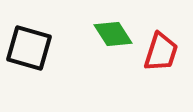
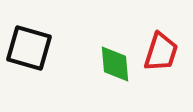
green diamond: moved 2 px right, 30 px down; rotated 27 degrees clockwise
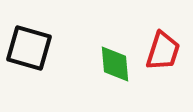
red trapezoid: moved 2 px right, 1 px up
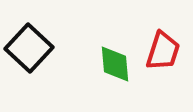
black square: rotated 27 degrees clockwise
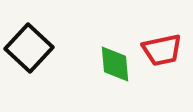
red trapezoid: moved 1 px left, 1 px up; rotated 60 degrees clockwise
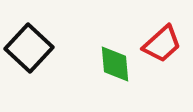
red trapezoid: moved 6 px up; rotated 30 degrees counterclockwise
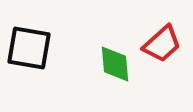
black square: rotated 33 degrees counterclockwise
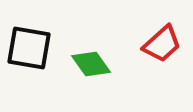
green diamond: moved 24 px left; rotated 30 degrees counterclockwise
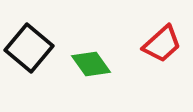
black square: rotated 30 degrees clockwise
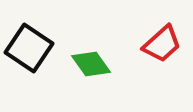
black square: rotated 6 degrees counterclockwise
